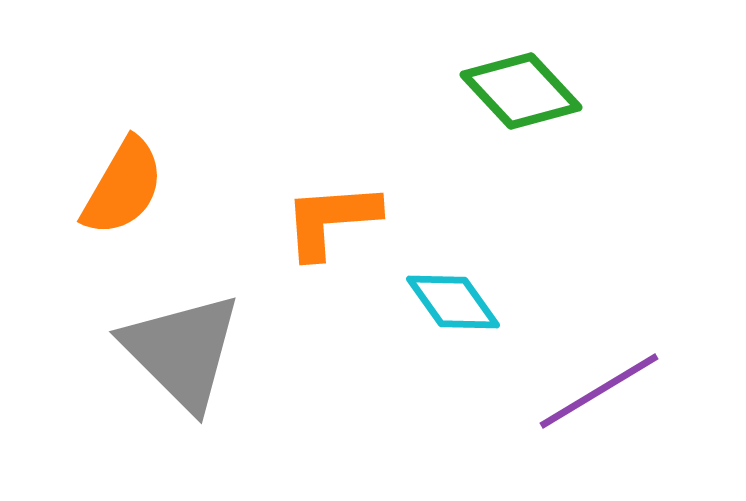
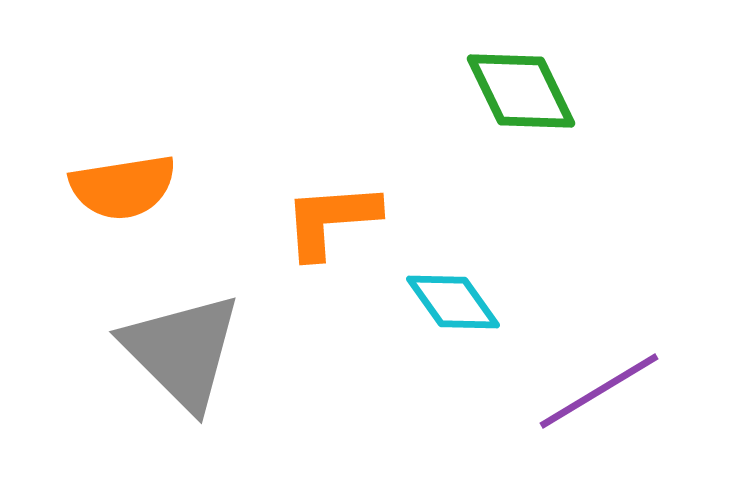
green diamond: rotated 17 degrees clockwise
orange semicircle: rotated 51 degrees clockwise
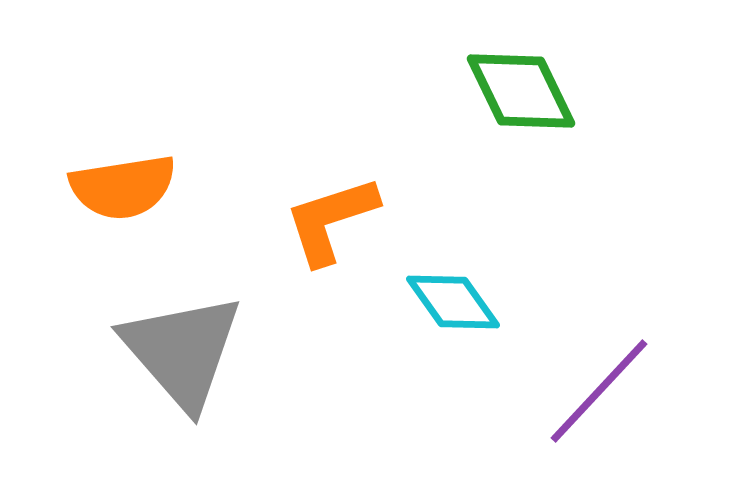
orange L-shape: rotated 14 degrees counterclockwise
gray triangle: rotated 4 degrees clockwise
purple line: rotated 16 degrees counterclockwise
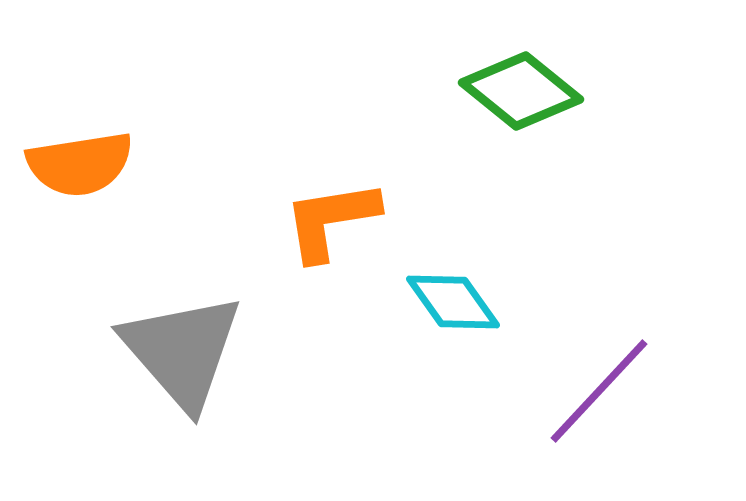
green diamond: rotated 25 degrees counterclockwise
orange semicircle: moved 43 px left, 23 px up
orange L-shape: rotated 9 degrees clockwise
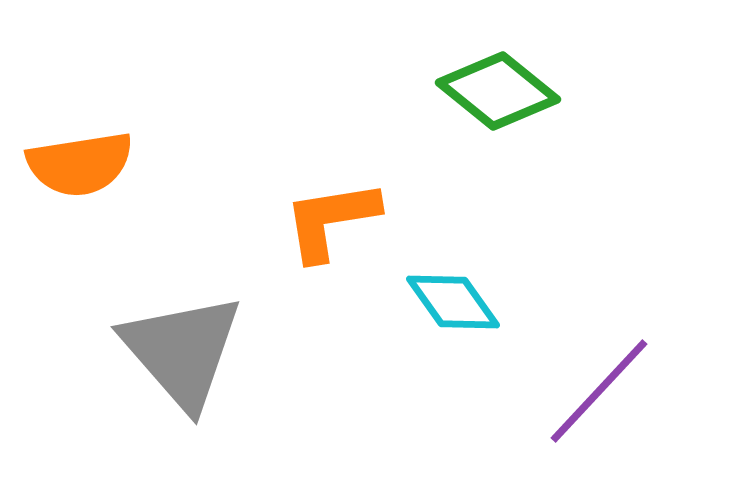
green diamond: moved 23 px left
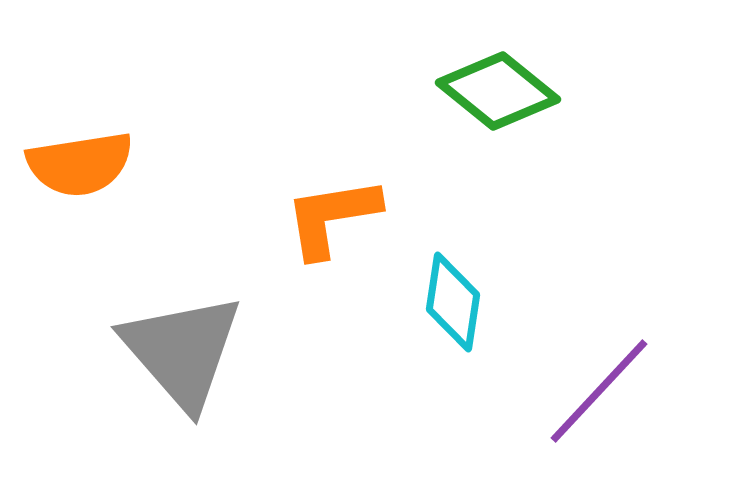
orange L-shape: moved 1 px right, 3 px up
cyan diamond: rotated 44 degrees clockwise
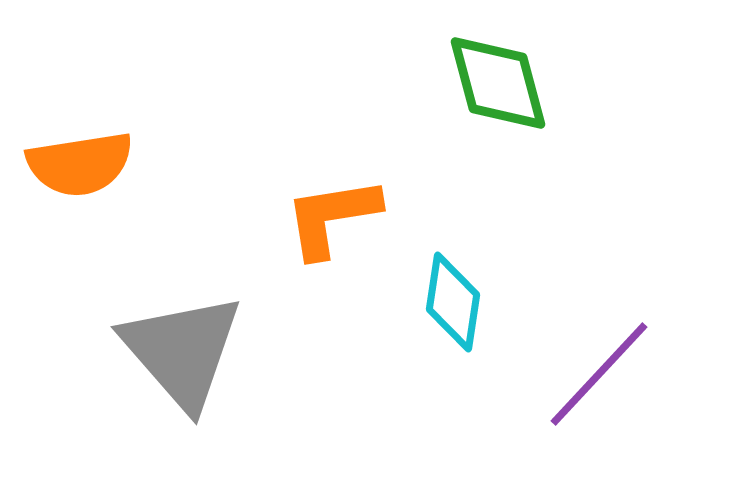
green diamond: moved 8 px up; rotated 36 degrees clockwise
purple line: moved 17 px up
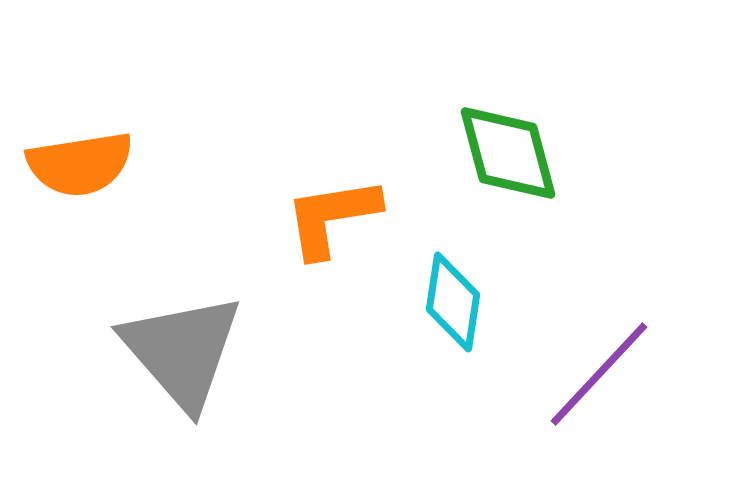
green diamond: moved 10 px right, 70 px down
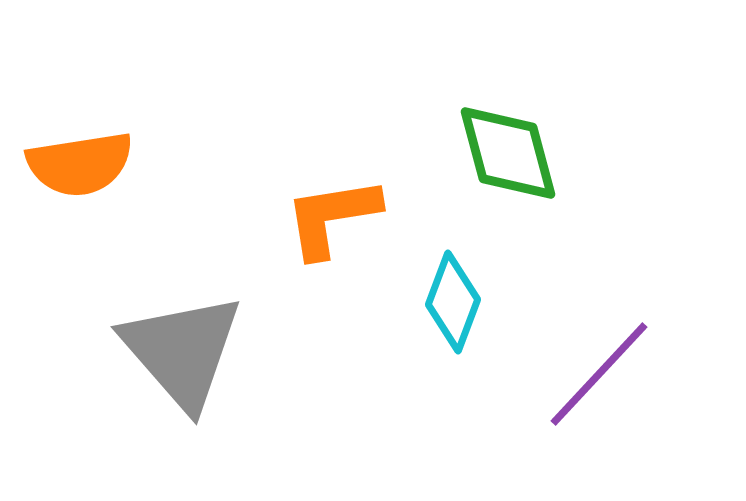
cyan diamond: rotated 12 degrees clockwise
